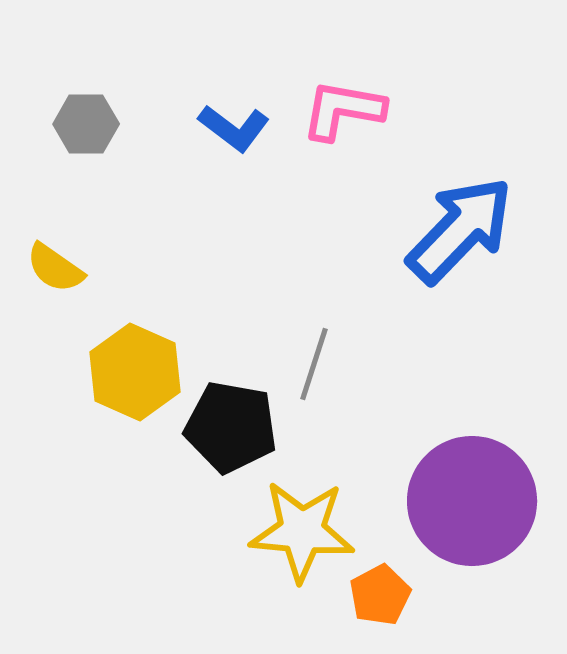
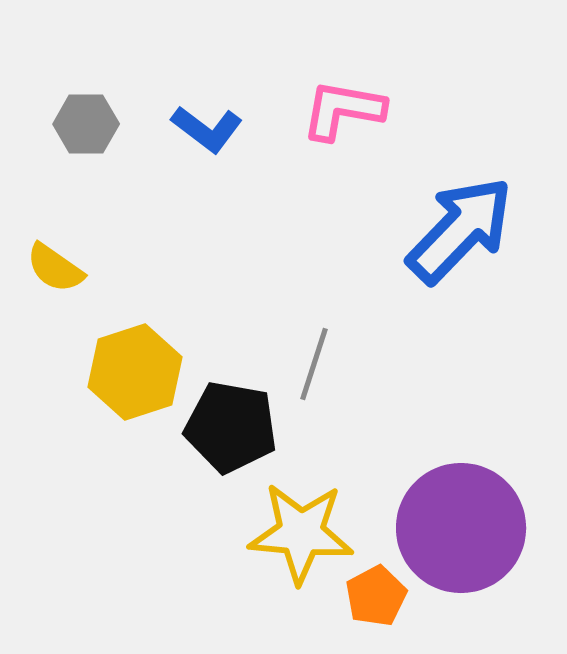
blue L-shape: moved 27 px left, 1 px down
yellow hexagon: rotated 18 degrees clockwise
purple circle: moved 11 px left, 27 px down
yellow star: moved 1 px left, 2 px down
orange pentagon: moved 4 px left, 1 px down
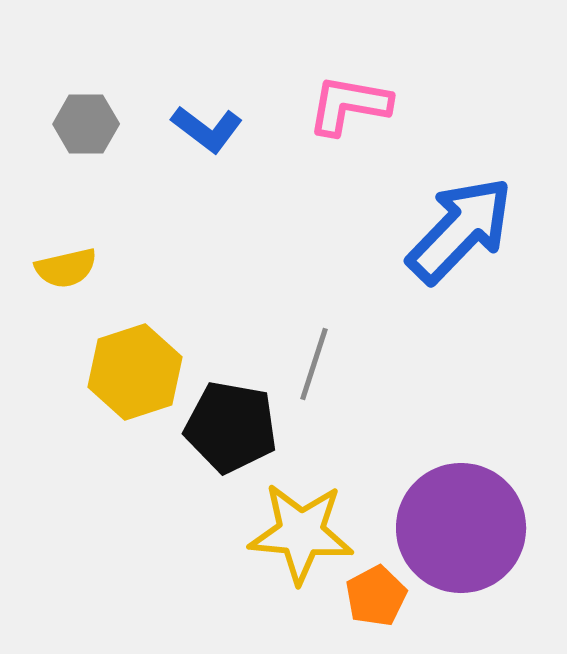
pink L-shape: moved 6 px right, 5 px up
yellow semicircle: moved 11 px right; rotated 48 degrees counterclockwise
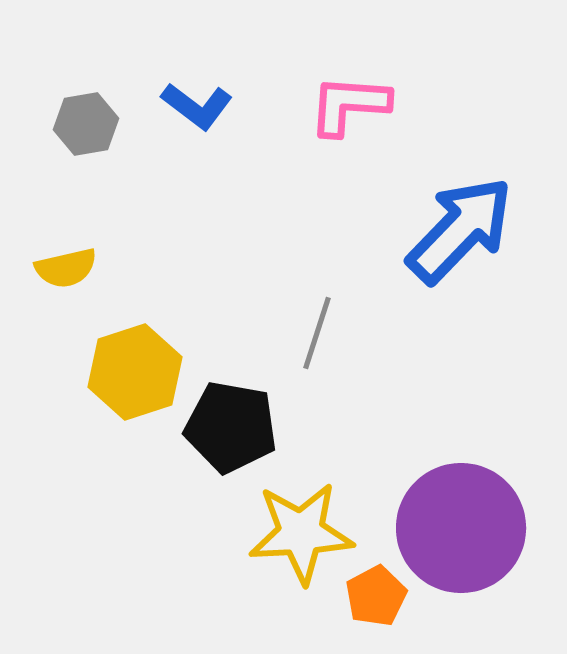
pink L-shape: rotated 6 degrees counterclockwise
gray hexagon: rotated 10 degrees counterclockwise
blue L-shape: moved 10 px left, 23 px up
gray line: moved 3 px right, 31 px up
yellow star: rotated 8 degrees counterclockwise
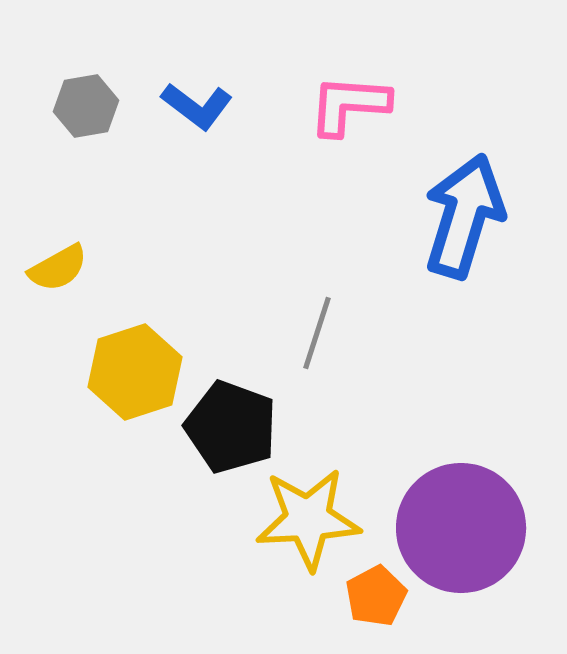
gray hexagon: moved 18 px up
blue arrow: moved 4 px right, 14 px up; rotated 27 degrees counterclockwise
yellow semicircle: moved 8 px left; rotated 16 degrees counterclockwise
black pentagon: rotated 10 degrees clockwise
yellow star: moved 7 px right, 14 px up
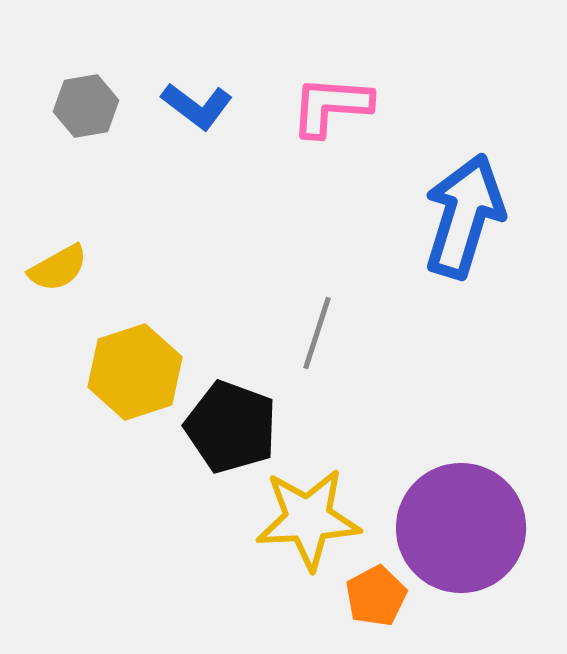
pink L-shape: moved 18 px left, 1 px down
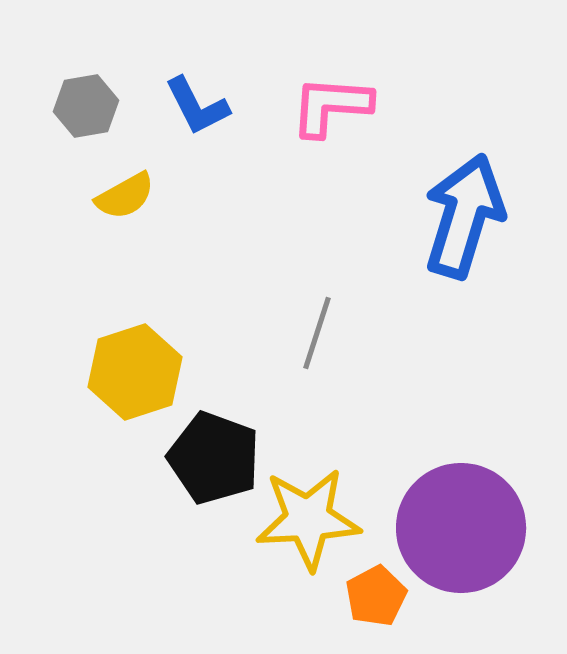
blue L-shape: rotated 26 degrees clockwise
yellow semicircle: moved 67 px right, 72 px up
black pentagon: moved 17 px left, 31 px down
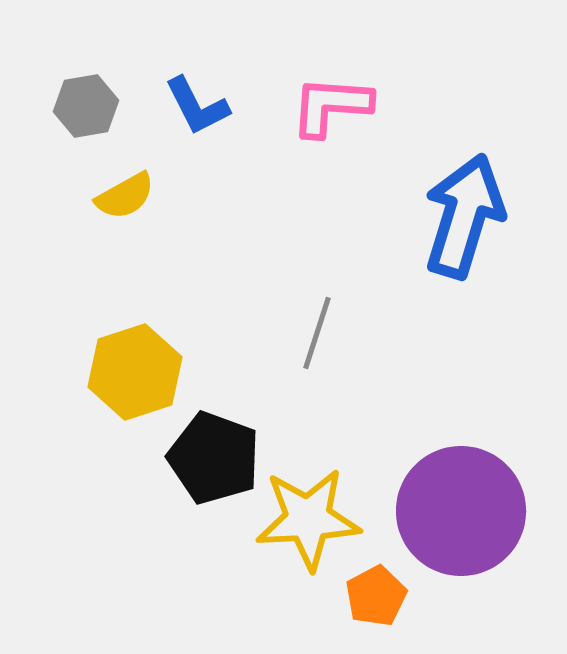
purple circle: moved 17 px up
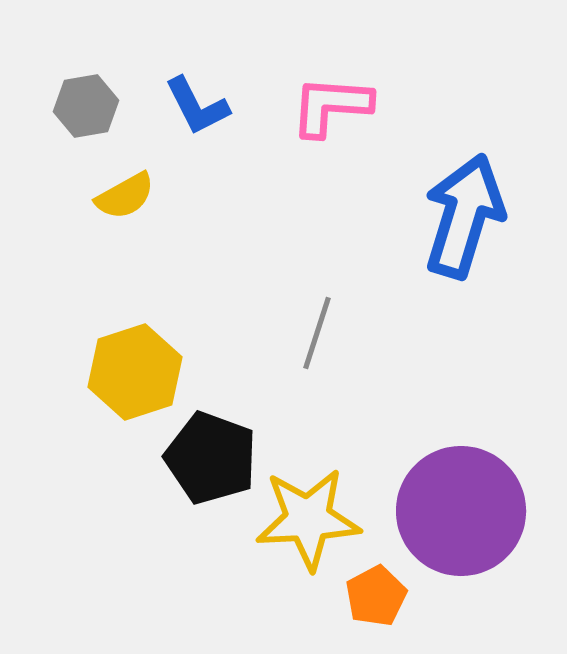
black pentagon: moved 3 px left
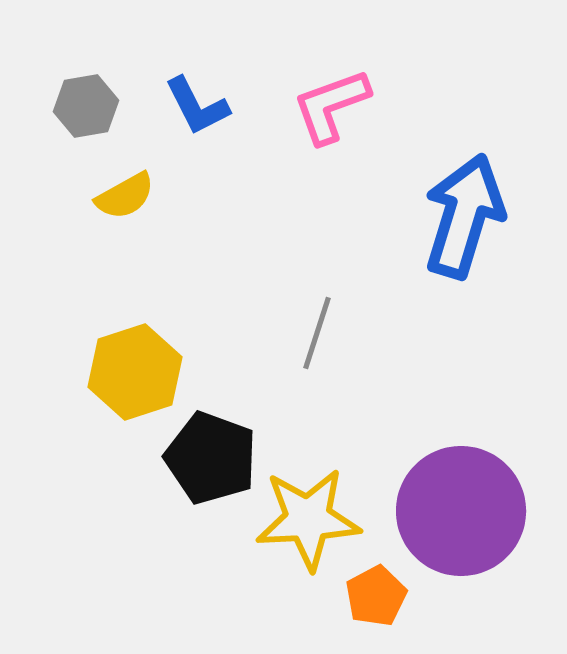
pink L-shape: rotated 24 degrees counterclockwise
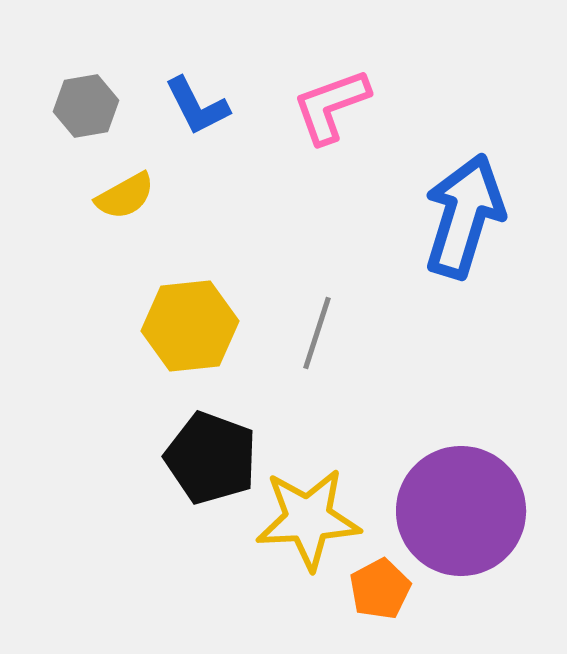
yellow hexagon: moved 55 px right, 46 px up; rotated 12 degrees clockwise
orange pentagon: moved 4 px right, 7 px up
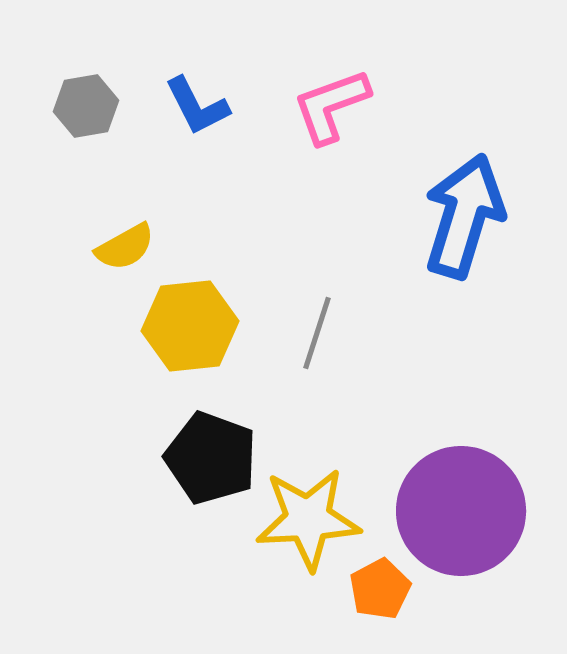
yellow semicircle: moved 51 px down
